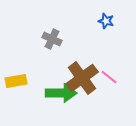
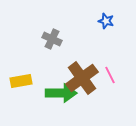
pink line: moved 1 px right, 2 px up; rotated 24 degrees clockwise
yellow rectangle: moved 5 px right
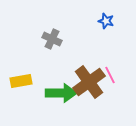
brown cross: moved 7 px right, 4 px down
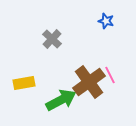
gray cross: rotated 18 degrees clockwise
yellow rectangle: moved 3 px right, 2 px down
green arrow: moved 7 px down; rotated 28 degrees counterclockwise
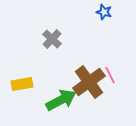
blue star: moved 2 px left, 9 px up
yellow rectangle: moved 2 px left, 1 px down
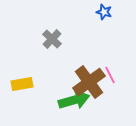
green arrow: moved 13 px right; rotated 12 degrees clockwise
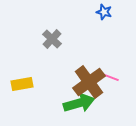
pink line: moved 2 px down; rotated 42 degrees counterclockwise
green arrow: moved 5 px right, 3 px down
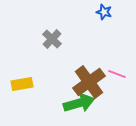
pink line: moved 7 px right, 3 px up
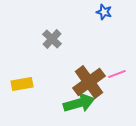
pink line: rotated 42 degrees counterclockwise
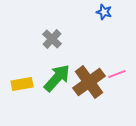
green arrow: moved 22 px left, 25 px up; rotated 32 degrees counterclockwise
